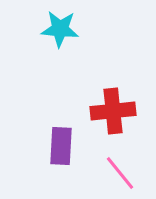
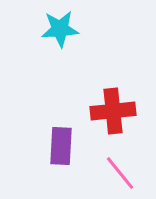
cyan star: rotated 9 degrees counterclockwise
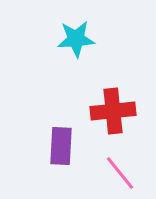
cyan star: moved 16 px right, 10 px down
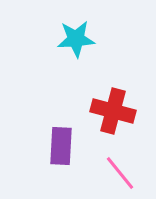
red cross: rotated 21 degrees clockwise
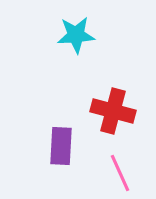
cyan star: moved 4 px up
pink line: rotated 15 degrees clockwise
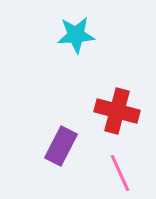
red cross: moved 4 px right
purple rectangle: rotated 24 degrees clockwise
